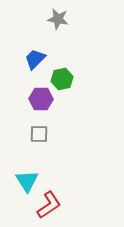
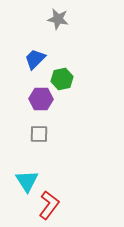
red L-shape: rotated 20 degrees counterclockwise
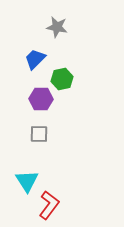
gray star: moved 1 px left, 8 px down
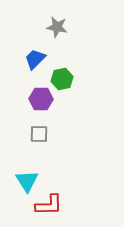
red L-shape: rotated 52 degrees clockwise
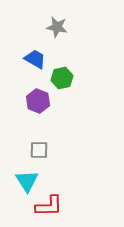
blue trapezoid: rotated 75 degrees clockwise
green hexagon: moved 1 px up
purple hexagon: moved 3 px left, 2 px down; rotated 20 degrees clockwise
gray square: moved 16 px down
red L-shape: moved 1 px down
